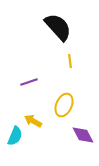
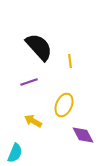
black semicircle: moved 19 px left, 20 px down
cyan semicircle: moved 17 px down
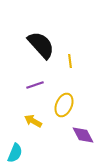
black semicircle: moved 2 px right, 2 px up
purple line: moved 6 px right, 3 px down
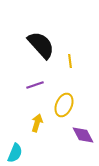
yellow arrow: moved 4 px right, 2 px down; rotated 78 degrees clockwise
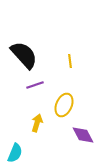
black semicircle: moved 17 px left, 10 px down
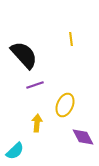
yellow line: moved 1 px right, 22 px up
yellow ellipse: moved 1 px right
yellow arrow: rotated 12 degrees counterclockwise
purple diamond: moved 2 px down
cyan semicircle: moved 2 px up; rotated 24 degrees clockwise
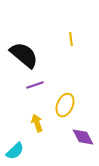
black semicircle: rotated 8 degrees counterclockwise
yellow arrow: rotated 24 degrees counterclockwise
